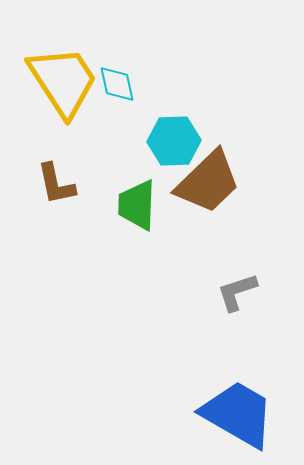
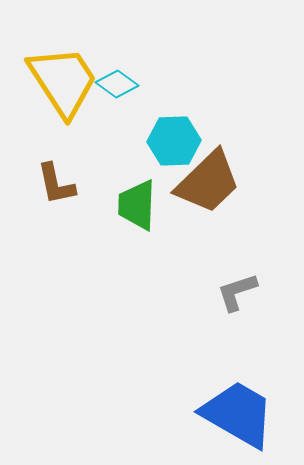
cyan diamond: rotated 42 degrees counterclockwise
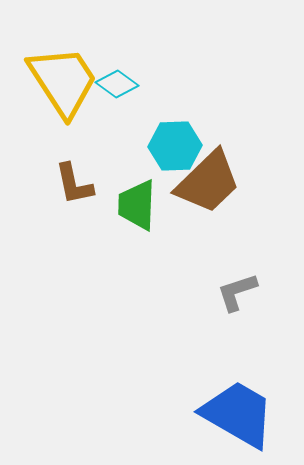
cyan hexagon: moved 1 px right, 5 px down
brown L-shape: moved 18 px right
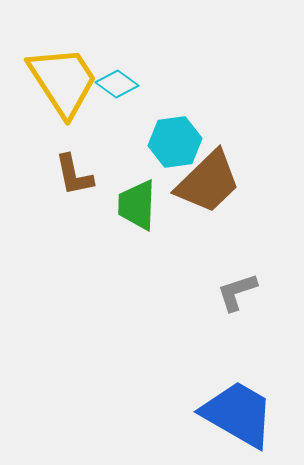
cyan hexagon: moved 4 px up; rotated 6 degrees counterclockwise
brown L-shape: moved 9 px up
